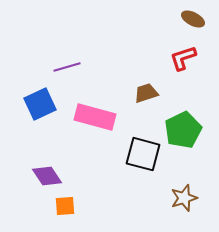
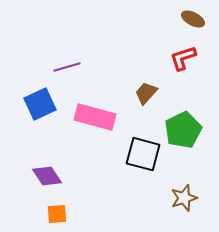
brown trapezoid: rotated 30 degrees counterclockwise
orange square: moved 8 px left, 8 px down
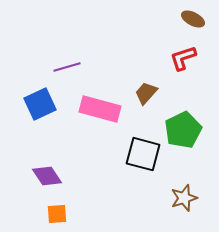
pink rectangle: moved 5 px right, 8 px up
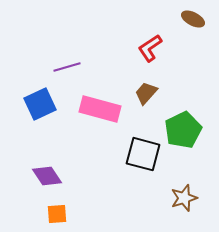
red L-shape: moved 33 px left, 10 px up; rotated 16 degrees counterclockwise
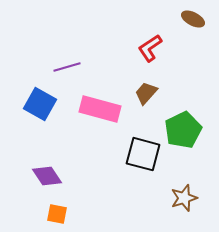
blue square: rotated 36 degrees counterclockwise
orange square: rotated 15 degrees clockwise
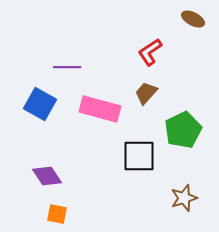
red L-shape: moved 4 px down
purple line: rotated 16 degrees clockwise
black square: moved 4 px left, 2 px down; rotated 15 degrees counterclockwise
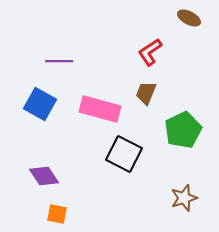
brown ellipse: moved 4 px left, 1 px up
purple line: moved 8 px left, 6 px up
brown trapezoid: rotated 20 degrees counterclockwise
black square: moved 15 px left, 2 px up; rotated 27 degrees clockwise
purple diamond: moved 3 px left
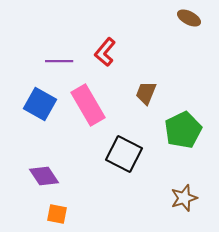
red L-shape: moved 45 px left; rotated 16 degrees counterclockwise
pink rectangle: moved 12 px left, 4 px up; rotated 45 degrees clockwise
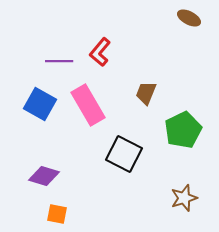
red L-shape: moved 5 px left
purple diamond: rotated 40 degrees counterclockwise
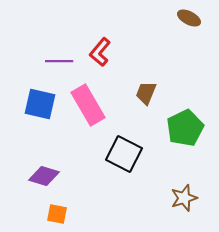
blue square: rotated 16 degrees counterclockwise
green pentagon: moved 2 px right, 2 px up
